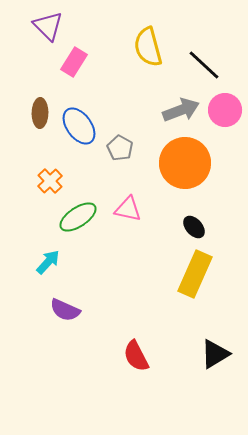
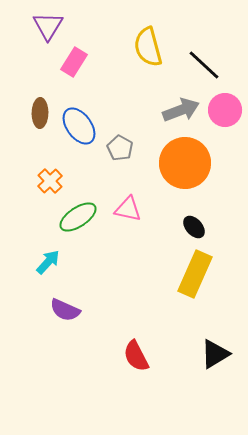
purple triangle: rotated 16 degrees clockwise
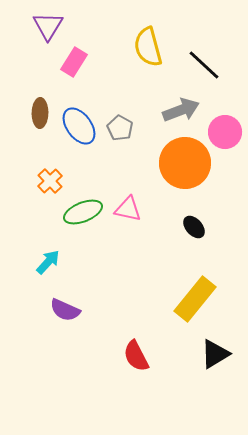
pink circle: moved 22 px down
gray pentagon: moved 20 px up
green ellipse: moved 5 px right, 5 px up; rotated 12 degrees clockwise
yellow rectangle: moved 25 px down; rotated 15 degrees clockwise
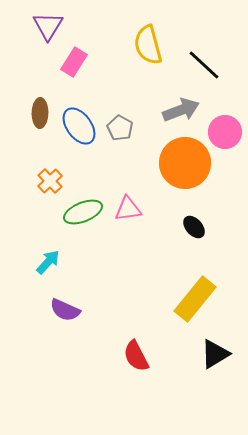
yellow semicircle: moved 2 px up
pink triangle: rotated 20 degrees counterclockwise
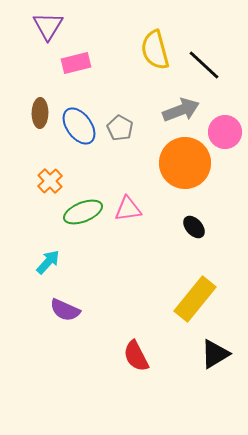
yellow semicircle: moved 7 px right, 5 px down
pink rectangle: moved 2 px right, 1 px down; rotated 44 degrees clockwise
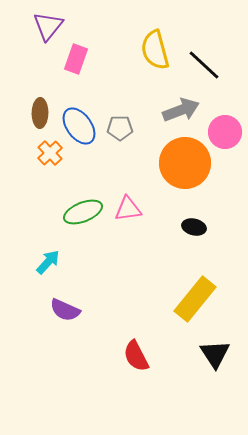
purple triangle: rotated 8 degrees clockwise
pink rectangle: moved 4 px up; rotated 56 degrees counterclockwise
gray pentagon: rotated 30 degrees counterclockwise
orange cross: moved 28 px up
black ellipse: rotated 35 degrees counterclockwise
black triangle: rotated 32 degrees counterclockwise
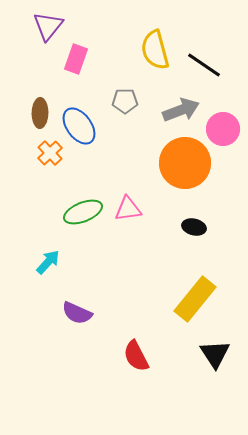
black line: rotated 9 degrees counterclockwise
gray pentagon: moved 5 px right, 27 px up
pink circle: moved 2 px left, 3 px up
purple semicircle: moved 12 px right, 3 px down
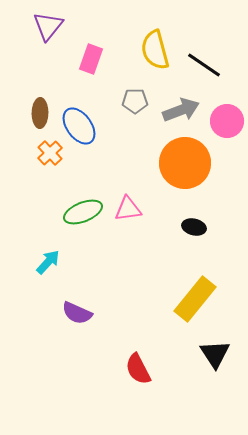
pink rectangle: moved 15 px right
gray pentagon: moved 10 px right
pink circle: moved 4 px right, 8 px up
red semicircle: moved 2 px right, 13 px down
